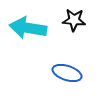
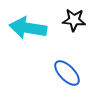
blue ellipse: rotated 28 degrees clockwise
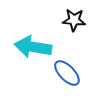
cyan arrow: moved 5 px right, 19 px down
